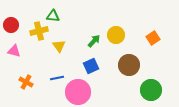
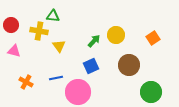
yellow cross: rotated 24 degrees clockwise
blue line: moved 1 px left
green circle: moved 2 px down
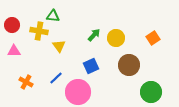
red circle: moved 1 px right
yellow circle: moved 3 px down
green arrow: moved 6 px up
pink triangle: rotated 16 degrees counterclockwise
blue line: rotated 32 degrees counterclockwise
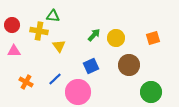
orange square: rotated 16 degrees clockwise
blue line: moved 1 px left, 1 px down
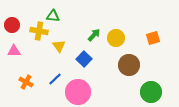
blue square: moved 7 px left, 7 px up; rotated 21 degrees counterclockwise
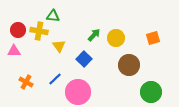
red circle: moved 6 px right, 5 px down
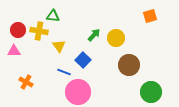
orange square: moved 3 px left, 22 px up
blue square: moved 1 px left, 1 px down
blue line: moved 9 px right, 7 px up; rotated 64 degrees clockwise
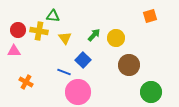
yellow triangle: moved 6 px right, 8 px up
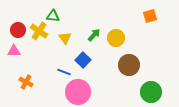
yellow cross: rotated 24 degrees clockwise
